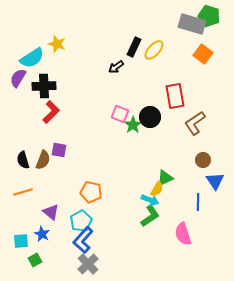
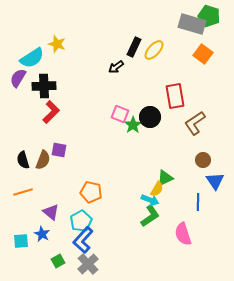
green square: moved 23 px right, 1 px down
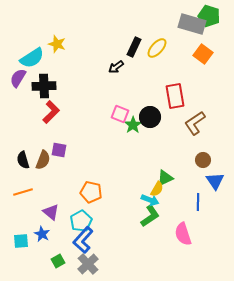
yellow ellipse: moved 3 px right, 2 px up
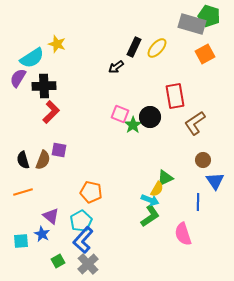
orange square: moved 2 px right; rotated 24 degrees clockwise
purple triangle: moved 4 px down
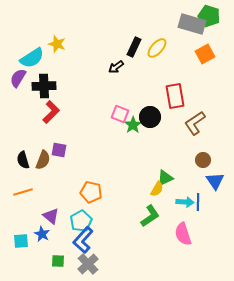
cyan arrow: moved 35 px right, 2 px down; rotated 18 degrees counterclockwise
green square: rotated 32 degrees clockwise
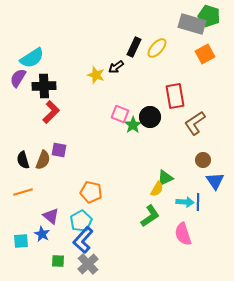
yellow star: moved 39 px right, 31 px down
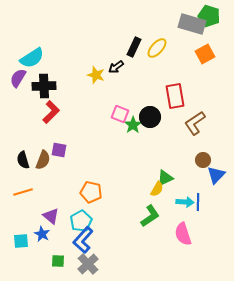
blue triangle: moved 1 px right, 6 px up; rotated 18 degrees clockwise
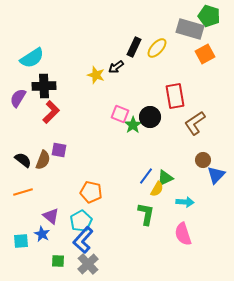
gray rectangle: moved 2 px left, 5 px down
purple semicircle: moved 20 px down
black semicircle: rotated 144 degrees clockwise
blue line: moved 52 px left, 26 px up; rotated 36 degrees clockwise
green L-shape: moved 4 px left, 2 px up; rotated 45 degrees counterclockwise
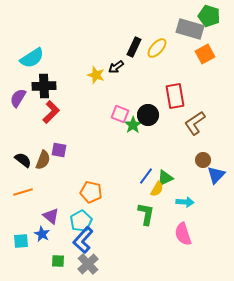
black circle: moved 2 px left, 2 px up
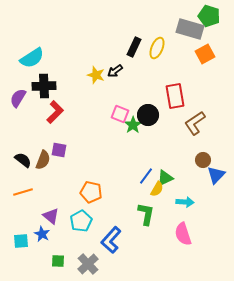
yellow ellipse: rotated 20 degrees counterclockwise
black arrow: moved 1 px left, 4 px down
red L-shape: moved 4 px right
blue L-shape: moved 28 px right
